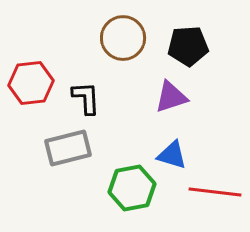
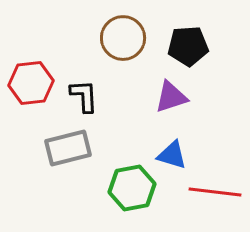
black L-shape: moved 2 px left, 2 px up
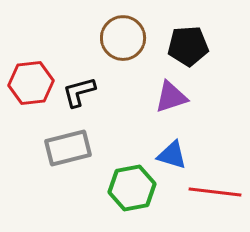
black L-shape: moved 5 px left, 4 px up; rotated 102 degrees counterclockwise
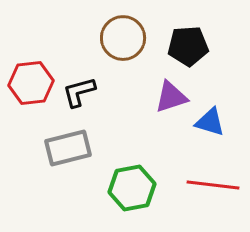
blue triangle: moved 38 px right, 33 px up
red line: moved 2 px left, 7 px up
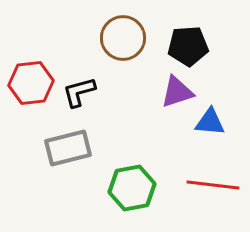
purple triangle: moved 6 px right, 5 px up
blue triangle: rotated 12 degrees counterclockwise
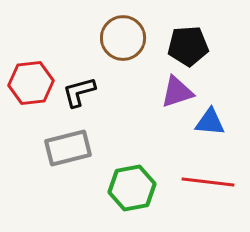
red line: moved 5 px left, 3 px up
